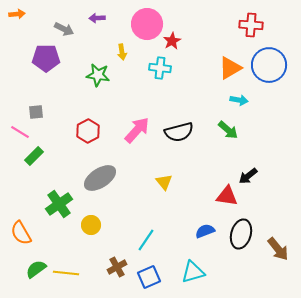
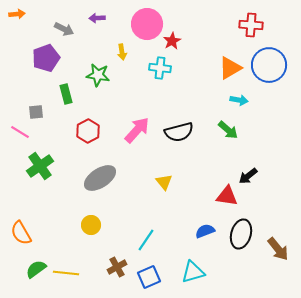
purple pentagon: rotated 20 degrees counterclockwise
green rectangle: moved 32 px right, 62 px up; rotated 60 degrees counterclockwise
green cross: moved 19 px left, 38 px up
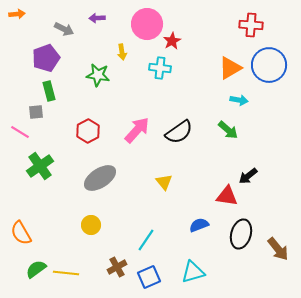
green rectangle: moved 17 px left, 3 px up
black semicircle: rotated 20 degrees counterclockwise
blue semicircle: moved 6 px left, 6 px up
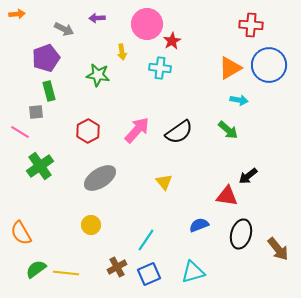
blue square: moved 3 px up
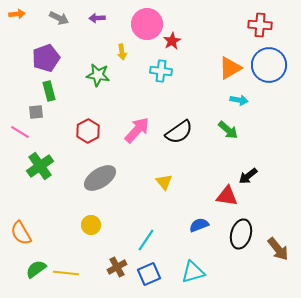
red cross: moved 9 px right
gray arrow: moved 5 px left, 11 px up
cyan cross: moved 1 px right, 3 px down
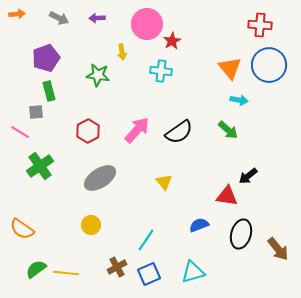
orange triangle: rotated 40 degrees counterclockwise
orange semicircle: moved 1 px right, 4 px up; rotated 25 degrees counterclockwise
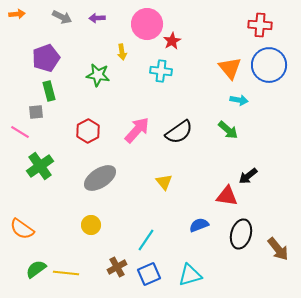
gray arrow: moved 3 px right, 1 px up
cyan triangle: moved 3 px left, 3 px down
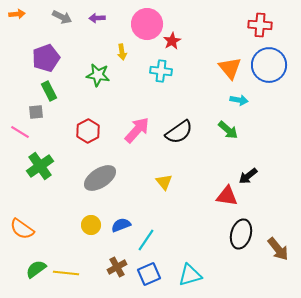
green rectangle: rotated 12 degrees counterclockwise
blue semicircle: moved 78 px left
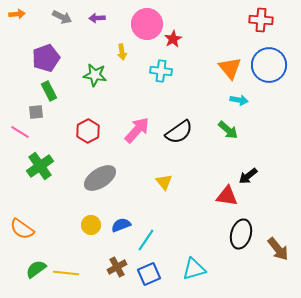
red cross: moved 1 px right, 5 px up
red star: moved 1 px right, 2 px up
green star: moved 3 px left
cyan triangle: moved 4 px right, 6 px up
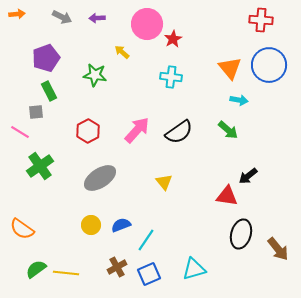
yellow arrow: rotated 140 degrees clockwise
cyan cross: moved 10 px right, 6 px down
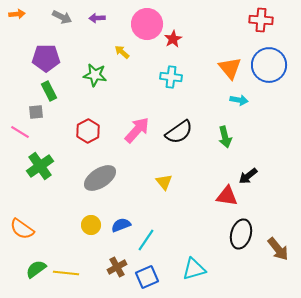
purple pentagon: rotated 20 degrees clockwise
green arrow: moved 3 px left, 7 px down; rotated 35 degrees clockwise
blue square: moved 2 px left, 3 px down
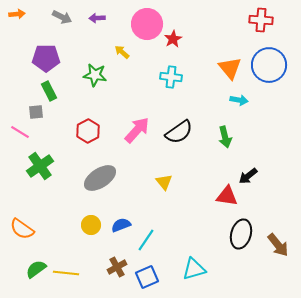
brown arrow: moved 4 px up
